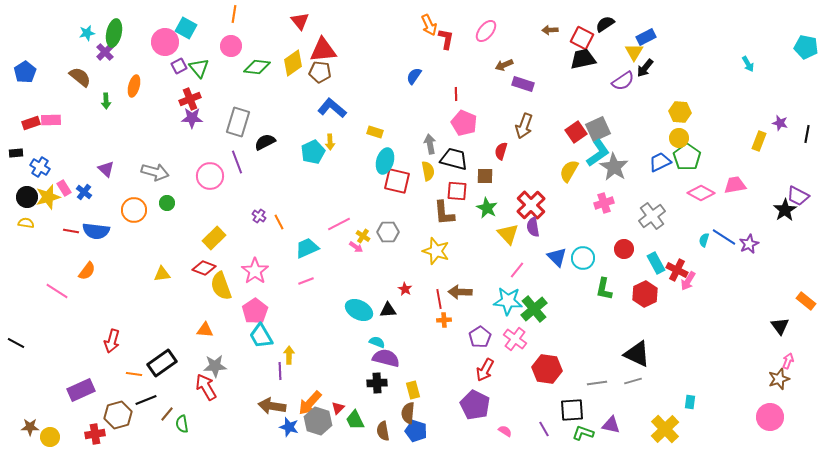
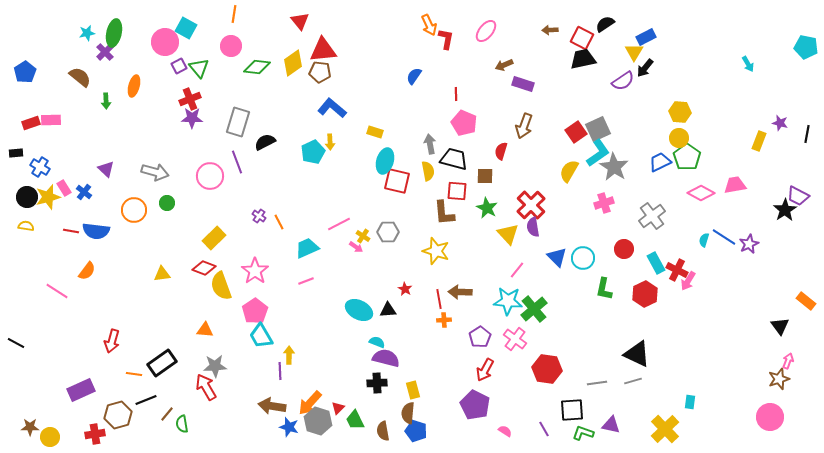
yellow semicircle at (26, 223): moved 3 px down
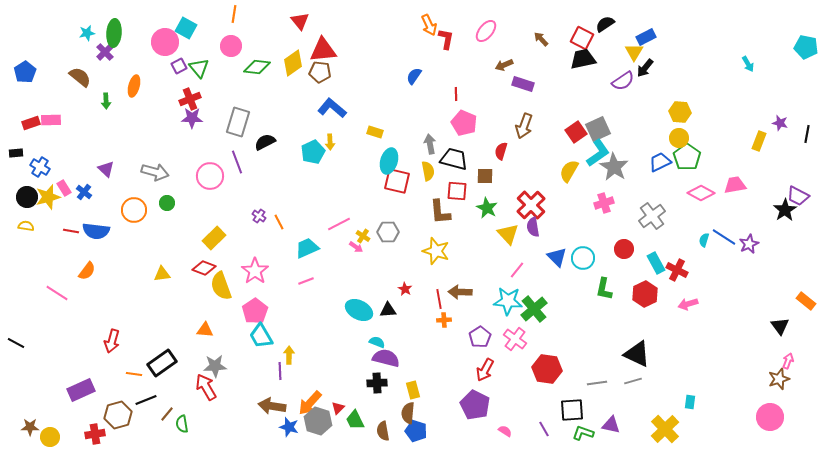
brown arrow at (550, 30): moved 9 px left, 9 px down; rotated 49 degrees clockwise
green ellipse at (114, 33): rotated 8 degrees counterclockwise
cyan ellipse at (385, 161): moved 4 px right
brown L-shape at (444, 213): moved 4 px left, 1 px up
pink arrow at (688, 281): moved 23 px down; rotated 42 degrees clockwise
pink line at (57, 291): moved 2 px down
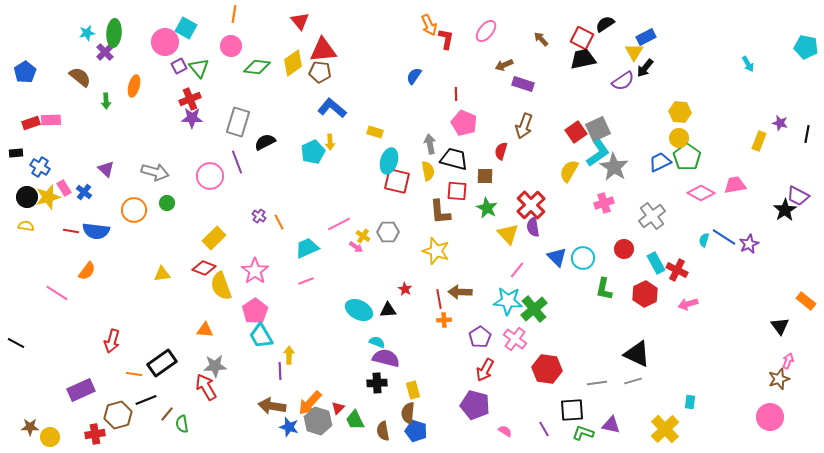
purple pentagon at (475, 405): rotated 12 degrees counterclockwise
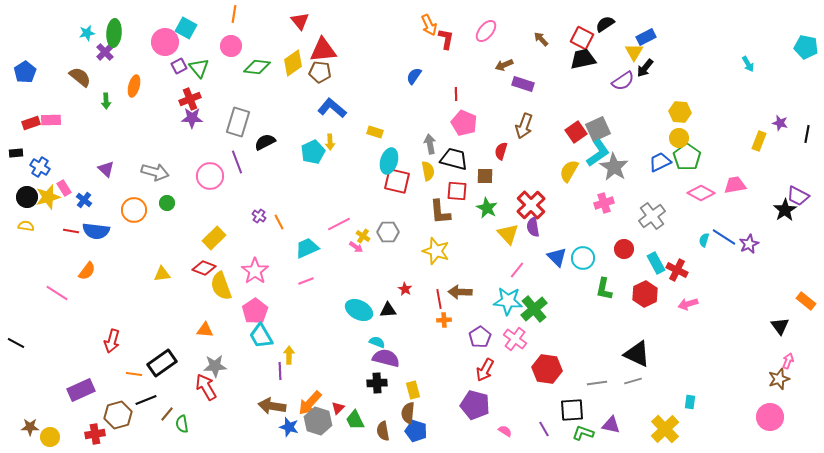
blue cross at (84, 192): moved 8 px down
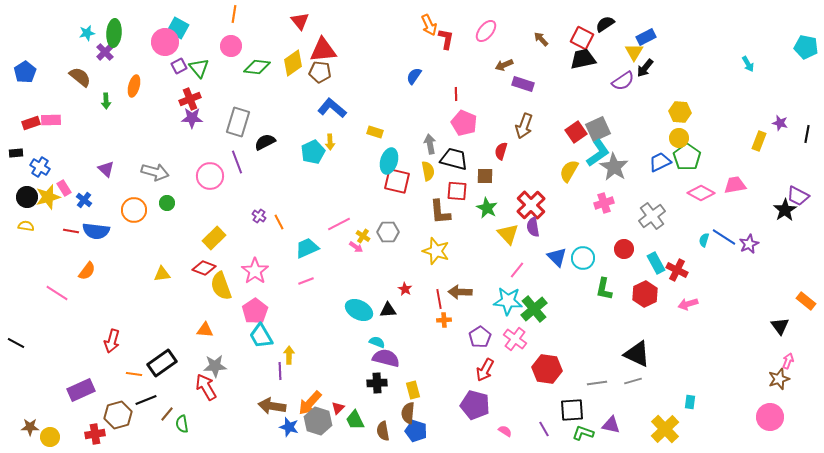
cyan square at (186, 28): moved 8 px left
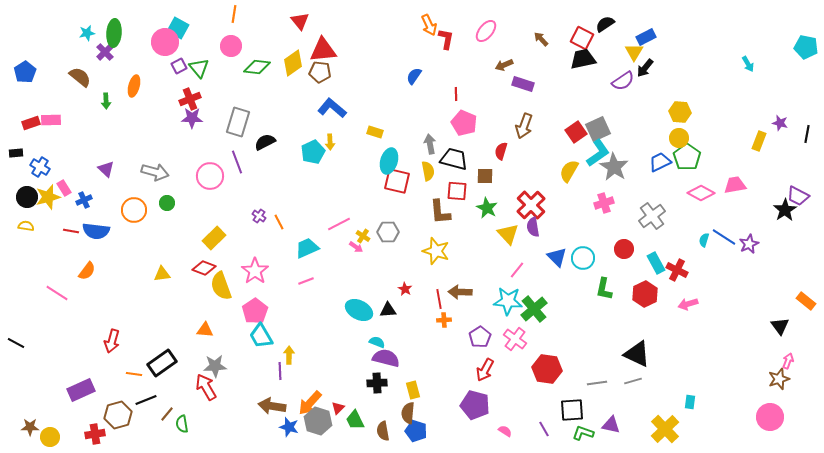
blue cross at (84, 200): rotated 28 degrees clockwise
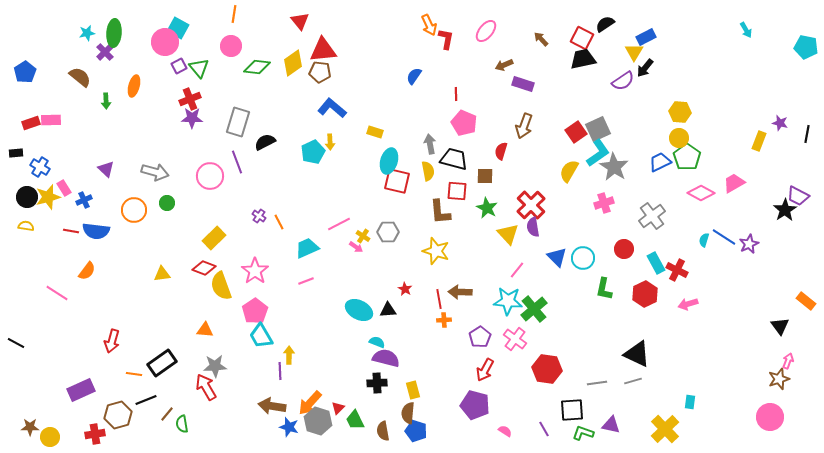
cyan arrow at (748, 64): moved 2 px left, 34 px up
pink trapezoid at (735, 185): moved 1 px left, 2 px up; rotated 20 degrees counterclockwise
